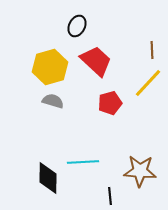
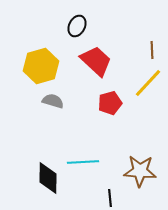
yellow hexagon: moved 9 px left, 1 px up
black line: moved 2 px down
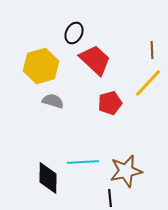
black ellipse: moved 3 px left, 7 px down
red trapezoid: moved 1 px left, 1 px up
brown star: moved 14 px left; rotated 16 degrees counterclockwise
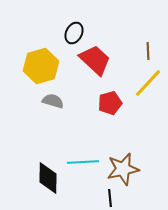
brown line: moved 4 px left, 1 px down
brown star: moved 3 px left, 2 px up
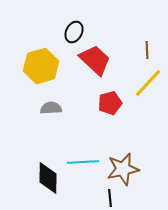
black ellipse: moved 1 px up
brown line: moved 1 px left, 1 px up
gray semicircle: moved 2 px left, 7 px down; rotated 20 degrees counterclockwise
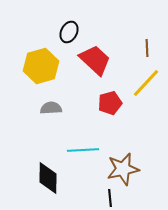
black ellipse: moved 5 px left
brown line: moved 2 px up
yellow line: moved 2 px left
cyan line: moved 12 px up
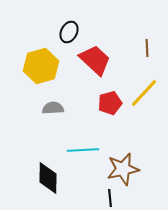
yellow line: moved 2 px left, 10 px down
gray semicircle: moved 2 px right
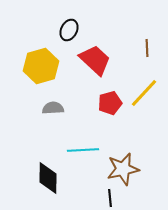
black ellipse: moved 2 px up
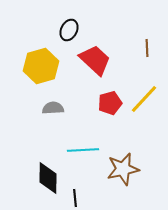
yellow line: moved 6 px down
black line: moved 35 px left
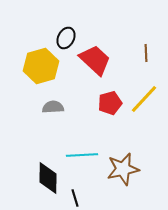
black ellipse: moved 3 px left, 8 px down
brown line: moved 1 px left, 5 px down
gray semicircle: moved 1 px up
cyan line: moved 1 px left, 5 px down
black line: rotated 12 degrees counterclockwise
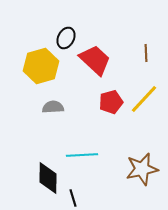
red pentagon: moved 1 px right, 1 px up
brown star: moved 19 px right
black line: moved 2 px left
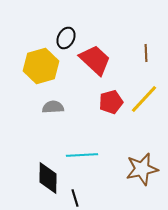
black line: moved 2 px right
